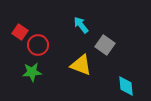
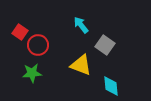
green star: moved 1 px down
cyan diamond: moved 15 px left
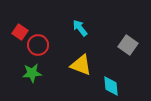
cyan arrow: moved 1 px left, 3 px down
gray square: moved 23 px right
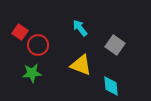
gray square: moved 13 px left
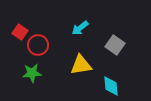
cyan arrow: rotated 90 degrees counterclockwise
yellow triangle: rotated 30 degrees counterclockwise
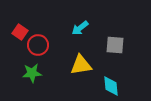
gray square: rotated 30 degrees counterclockwise
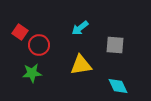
red circle: moved 1 px right
cyan diamond: moved 7 px right; rotated 20 degrees counterclockwise
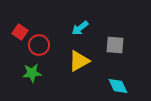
yellow triangle: moved 2 px left, 4 px up; rotated 20 degrees counterclockwise
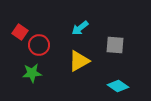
cyan diamond: rotated 30 degrees counterclockwise
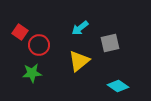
gray square: moved 5 px left, 2 px up; rotated 18 degrees counterclockwise
yellow triangle: rotated 10 degrees counterclockwise
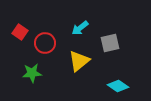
red circle: moved 6 px right, 2 px up
